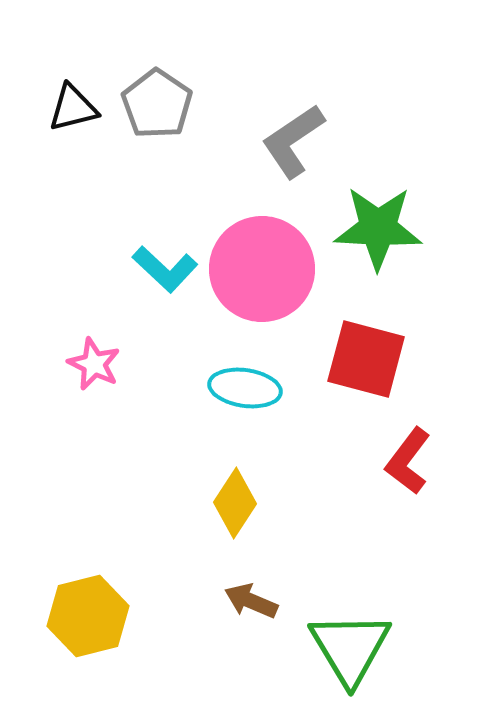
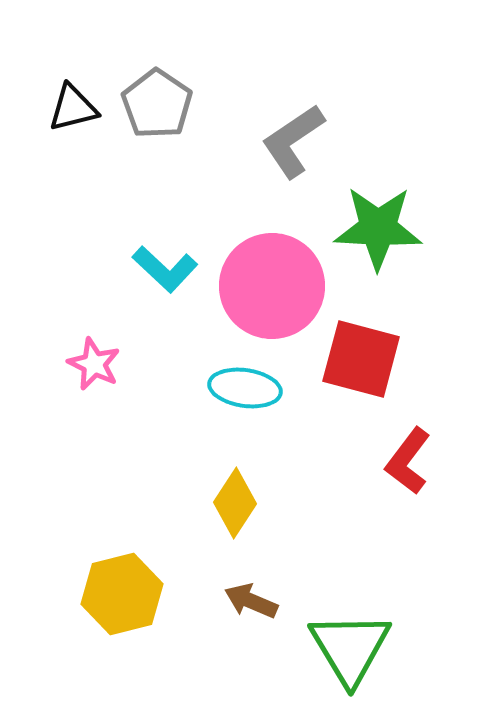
pink circle: moved 10 px right, 17 px down
red square: moved 5 px left
yellow hexagon: moved 34 px right, 22 px up
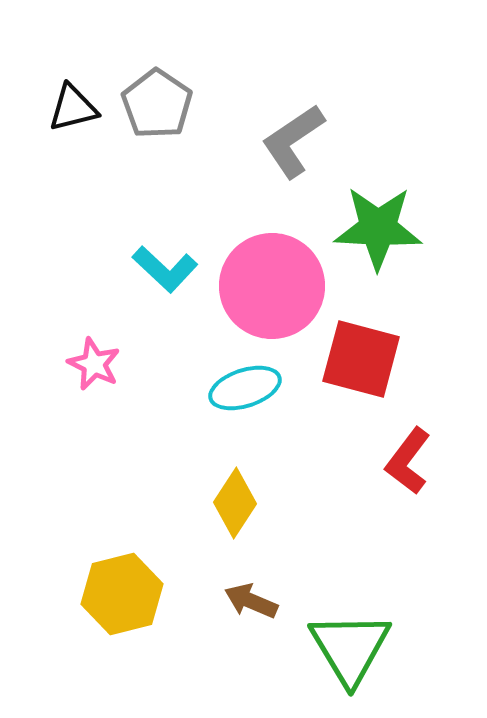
cyan ellipse: rotated 26 degrees counterclockwise
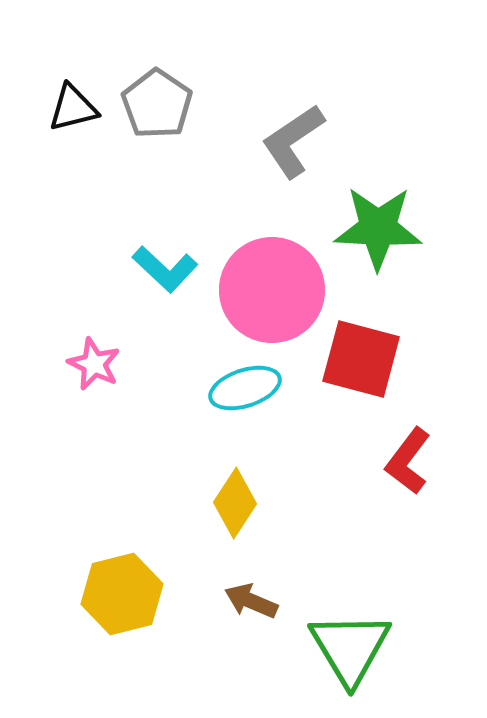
pink circle: moved 4 px down
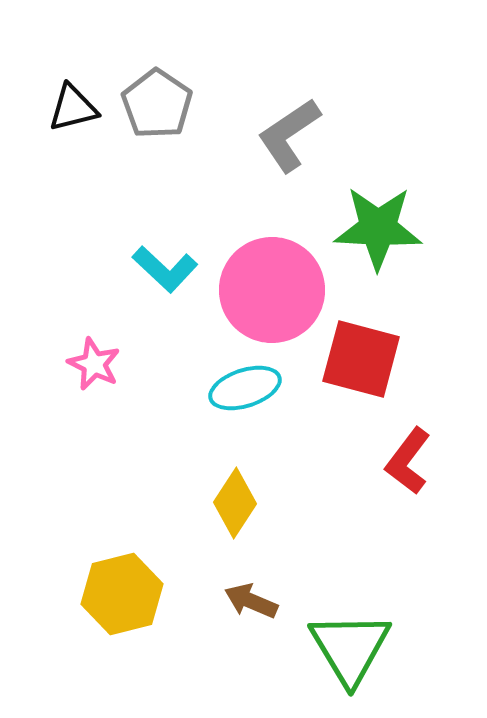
gray L-shape: moved 4 px left, 6 px up
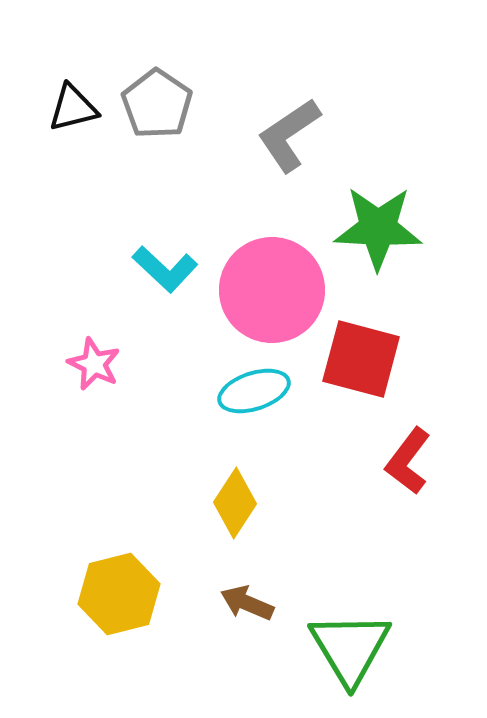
cyan ellipse: moved 9 px right, 3 px down
yellow hexagon: moved 3 px left
brown arrow: moved 4 px left, 2 px down
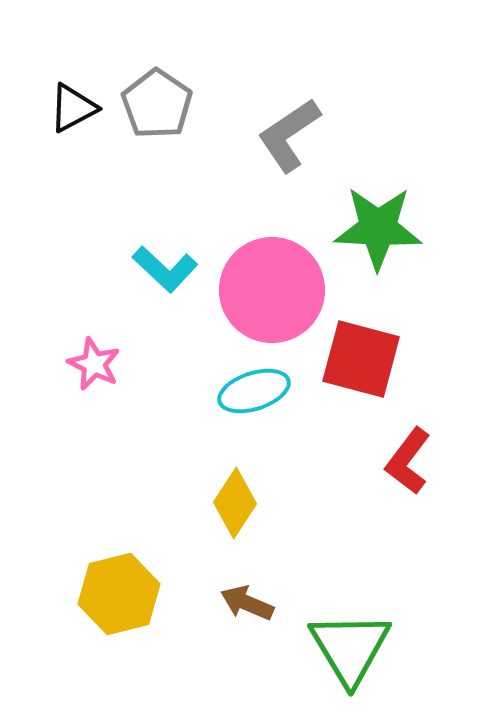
black triangle: rotated 14 degrees counterclockwise
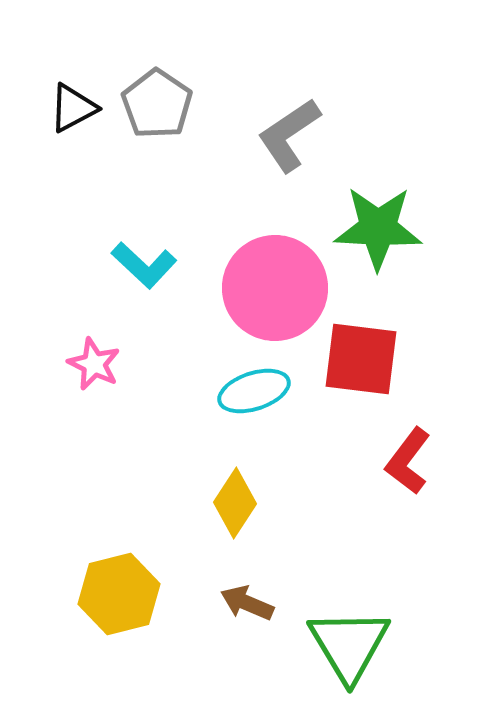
cyan L-shape: moved 21 px left, 4 px up
pink circle: moved 3 px right, 2 px up
red square: rotated 8 degrees counterclockwise
green triangle: moved 1 px left, 3 px up
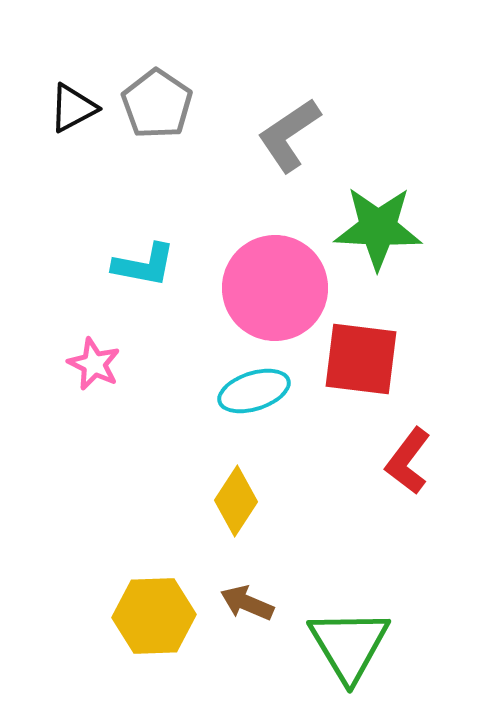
cyan L-shape: rotated 32 degrees counterclockwise
yellow diamond: moved 1 px right, 2 px up
yellow hexagon: moved 35 px right, 22 px down; rotated 12 degrees clockwise
